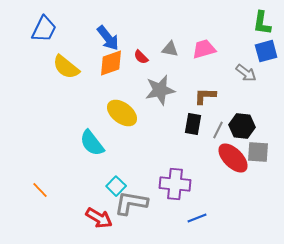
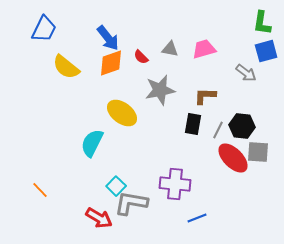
cyan semicircle: rotated 64 degrees clockwise
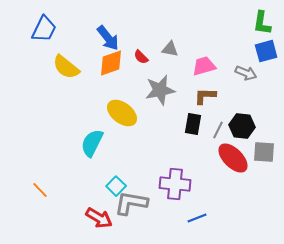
pink trapezoid: moved 17 px down
gray arrow: rotated 15 degrees counterclockwise
gray square: moved 6 px right
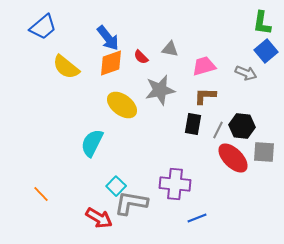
blue trapezoid: moved 1 px left, 2 px up; rotated 24 degrees clockwise
blue square: rotated 25 degrees counterclockwise
yellow ellipse: moved 8 px up
orange line: moved 1 px right, 4 px down
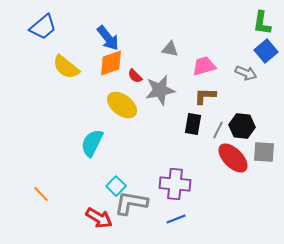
red semicircle: moved 6 px left, 19 px down
blue line: moved 21 px left, 1 px down
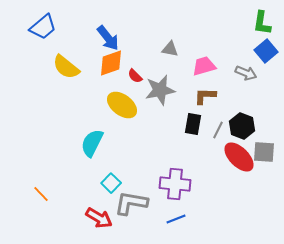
black hexagon: rotated 15 degrees clockwise
red ellipse: moved 6 px right, 1 px up
cyan square: moved 5 px left, 3 px up
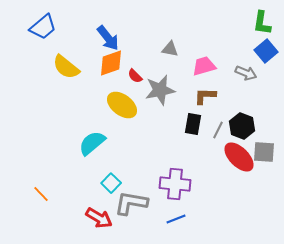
cyan semicircle: rotated 24 degrees clockwise
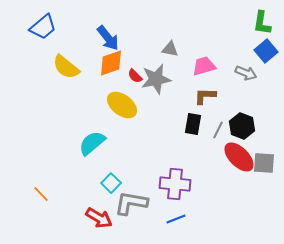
gray star: moved 4 px left, 11 px up
gray square: moved 11 px down
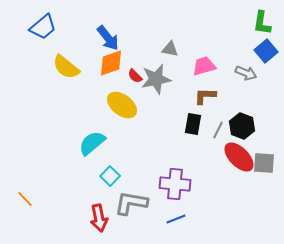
cyan square: moved 1 px left, 7 px up
orange line: moved 16 px left, 5 px down
red arrow: rotated 48 degrees clockwise
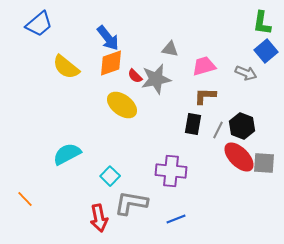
blue trapezoid: moved 4 px left, 3 px up
cyan semicircle: moved 25 px left, 11 px down; rotated 12 degrees clockwise
purple cross: moved 4 px left, 13 px up
